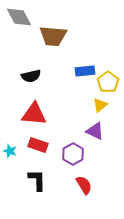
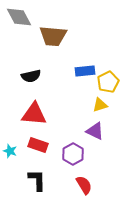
yellow pentagon: rotated 10 degrees clockwise
yellow triangle: rotated 21 degrees clockwise
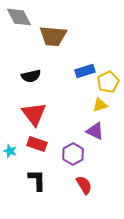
blue rectangle: rotated 12 degrees counterclockwise
red triangle: rotated 48 degrees clockwise
red rectangle: moved 1 px left, 1 px up
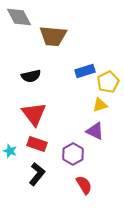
black L-shape: moved 6 px up; rotated 40 degrees clockwise
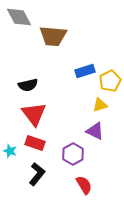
black semicircle: moved 3 px left, 9 px down
yellow pentagon: moved 2 px right, 1 px up
red rectangle: moved 2 px left, 1 px up
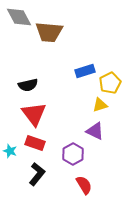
brown trapezoid: moved 4 px left, 4 px up
yellow pentagon: moved 2 px down
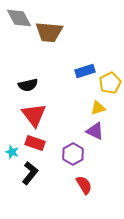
gray diamond: moved 1 px down
yellow triangle: moved 2 px left, 3 px down
red triangle: moved 1 px down
cyan star: moved 2 px right, 1 px down
black L-shape: moved 7 px left, 1 px up
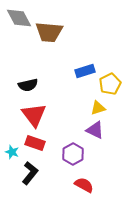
yellow pentagon: moved 1 px down
purple triangle: moved 1 px up
red semicircle: rotated 30 degrees counterclockwise
